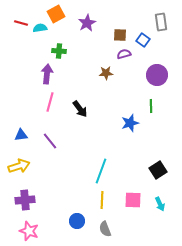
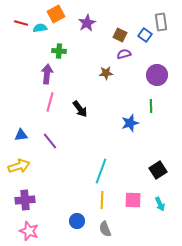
brown square: rotated 24 degrees clockwise
blue square: moved 2 px right, 5 px up
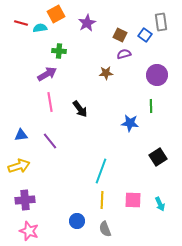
purple arrow: rotated 54 degrees clockwise
pink line: rotated 24 degrees counterclockwise
blue star: rotated 24 degrees clockwise
black square: moved 13 px up
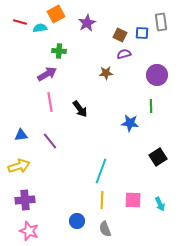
red line: moved 1 px left, 1 px up
blue square: moved 3 px left, 2 px up; rotated 32 degrees counterclockwise
